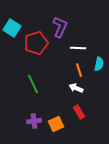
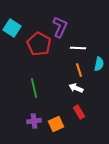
red pentagon: moved 3 px right, 1 px down; rotated 25 degrees counterclockwise
green line: moved 1 px right, 4 px down; rotated 12 degrees clockwise
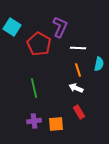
cyan square: moved 1 px up
orange line: moved 1 px left
orange square: rotated 21 degrees clockwise
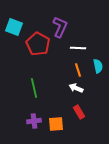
cyan square: moved 2 px right; rotated 12 degrees counterclockwise
red pentagon: moved 1 px left
cyan semicircle: moved 1 px left, 2 px down; rotated 24 degrees counterclockwise
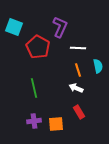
red pentagon: moved 3 px down
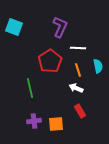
red pentagon: moved 12 px right, 14 px down; rotated 10 degrees clockwise
green line: moved 4 px left
red rectangle: moved 1 px right, 1 px up
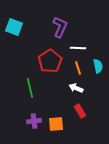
orange line: moved 2 px up
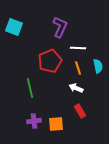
red pentagon: rotated 10 degrees clockwise
